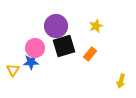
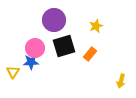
purple circle: moved 2 px left, 6 px up
yellow triangle: moved 2 px down
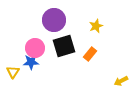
yellow arrow: rotated 48 degrees clockwise
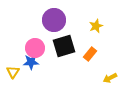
yellow arrow: moved 11 px left, 3 px up
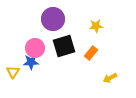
purple circle: moved 1 px left, 1 px up
yellow star: rotated 16 degrees clockwise
orange rectangle: moved 1 px right, 1 px up
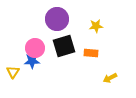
purple circle: moved 4 px right
orange rectangle: rotated 56 degrees clockwise
blue star: moved 1 px right, 1 px up
